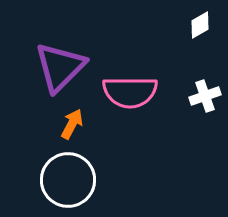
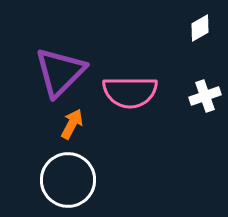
white diamond: moved 3 px down
purple triangle: moved 5 px down
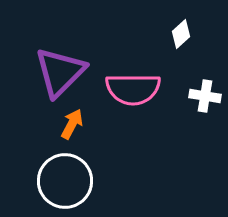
white diamond: moved 19 px left, 6 px down; rotated 12 degrees counterclockwise
pink semicircle: moved 3 px right, 3 px up
white cross: rotated 28 degrees clockwise
white circle: moved 3 px left, 1 px down
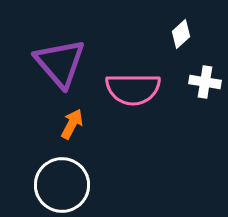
purple triangle: moved 9 px up; rotated 26 degrees counterclockwise
white cross: moved 14 px up
white circle: moved 3 px left, 4 px down
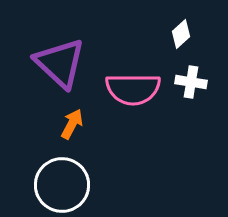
purple triangle: rotated 6 degrees counterclockwise
white cross: moved 14 px left
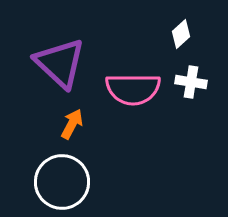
white circle: moved 3 px up
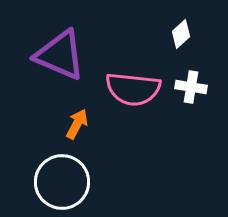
purple triangle: moved 8 px up; rotated 20 degrees counterclockwise
white cross: moved 5 px down
pink semicircle: rotated 6 degrees clockwise
orange arrow: moved 5 px right
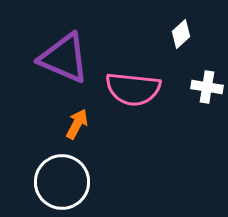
purple triangle: moved 4 px right, 3 px down
white cross: moved 16 px right
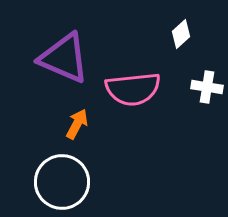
pink semicircle: rotated 12 degrees counterclockwise
